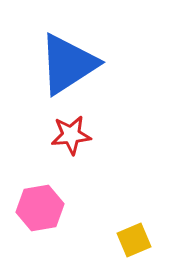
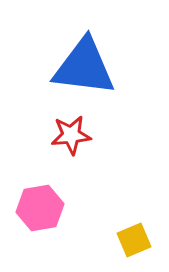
blue triangle: moved 16 px right, 3 px down; rotated 40 degrees clockwise
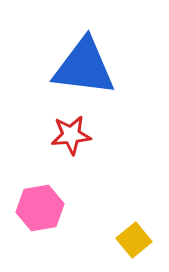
yellow square: rotated 16 degrees counterclockwise
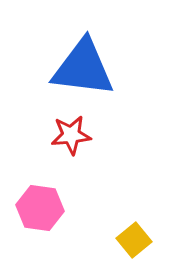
blue triangle: moved 1 px left, 1 px down
pink hexagon: rotated 18 degrees clockwise
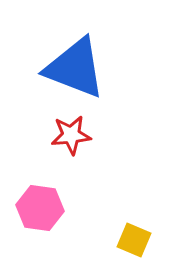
blue triangle: moved 8 px left; rotated 14 degrees clockwise
yellow square: rotated 28 degrees counterclockwise
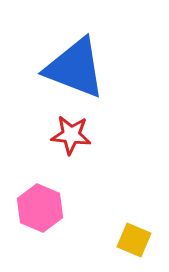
red star: rotated 12 degrees clockwise
pink hexagon: rotated 15 degrees clockwise
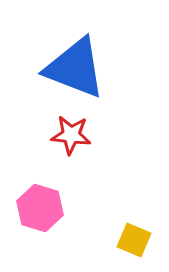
pink hexagon: rotated 6 degrees counterclockwise
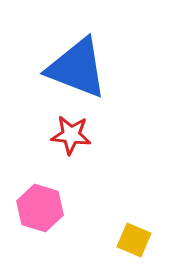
blue triangle: moved 2 px right
